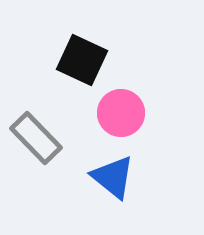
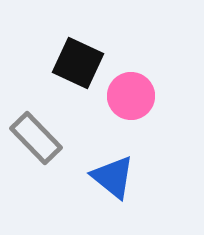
black square: moved 4 px left, 3 px down
pink circle: moved 10 px right, 17 px up
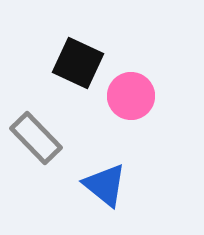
blue triangle: moved 8 px left, 8 px down
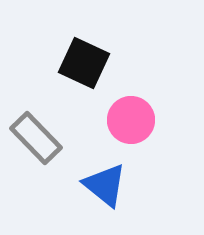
black square: moved 6 px right
pink circle: moved 24 px down
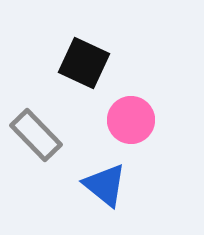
gray rectangle: moved 3 px up
